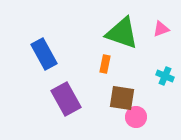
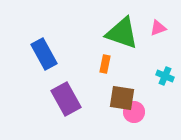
pink triangle: moved 3 px left, 1 px up
pink circle: moved 2 px left, 5 px up
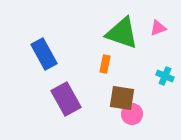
pink circle: moved 2 px left, 2 px down
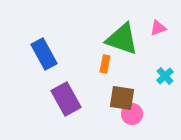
green triangle: moved 6 px down
cyan cross: rotated 24 degrees clockwise
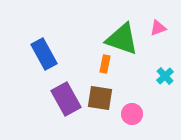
brown square: moved 22 px left
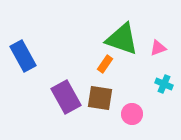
pink triangle: moved 20 px down
blue rectangle: moved 21 px left, 2 px down
orange rectangle: rotated 24 degrees clockwise
cyan cross: moved 1 px left, 8 px down; rotated 24 degrees counterclockwise
purple rectangle: moved 2 px up
